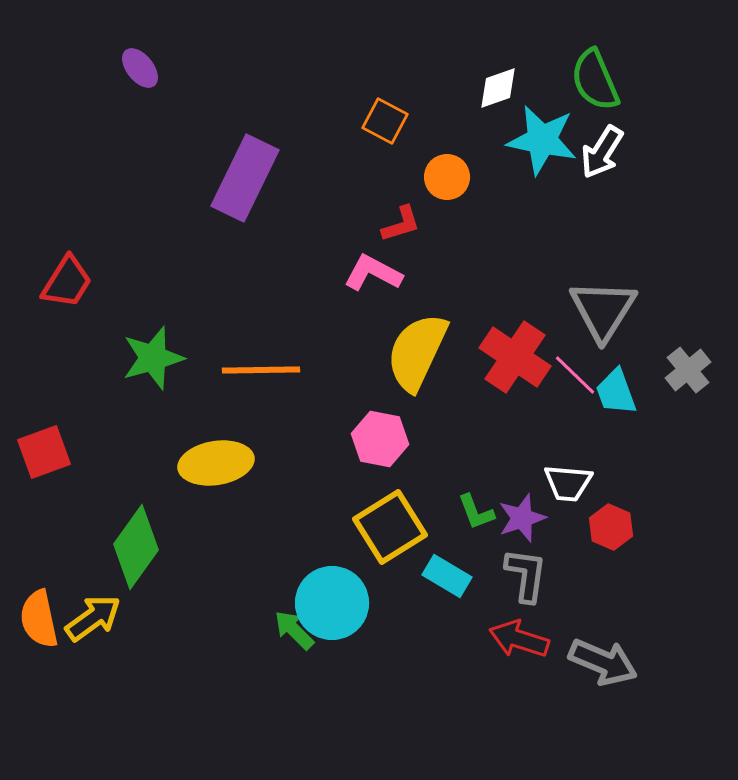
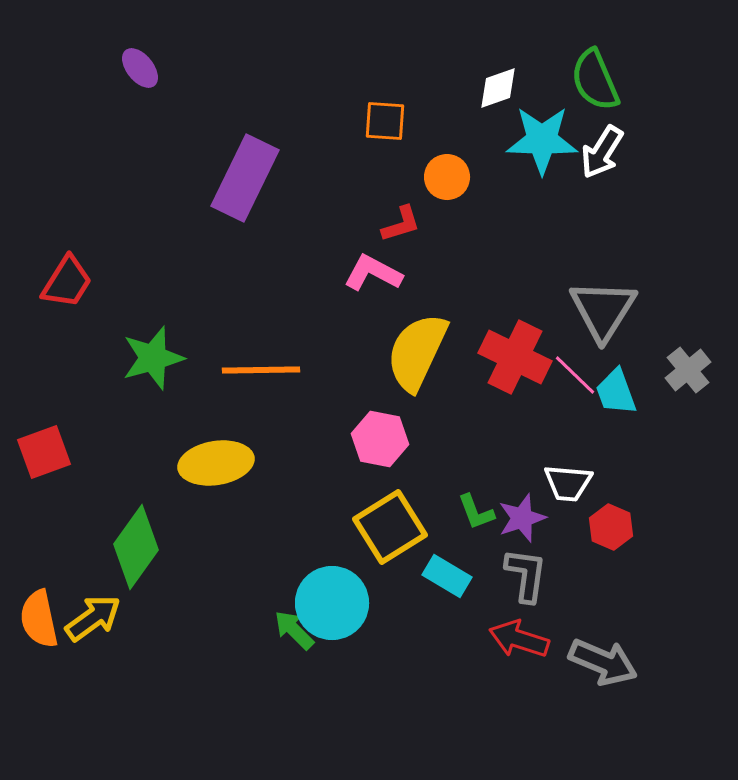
orange square: rotated 24 degrees counterclockwise
cyan star: rotated 10 degrees counterclockwise
red cross: rotated 8 degrees counterclockwise
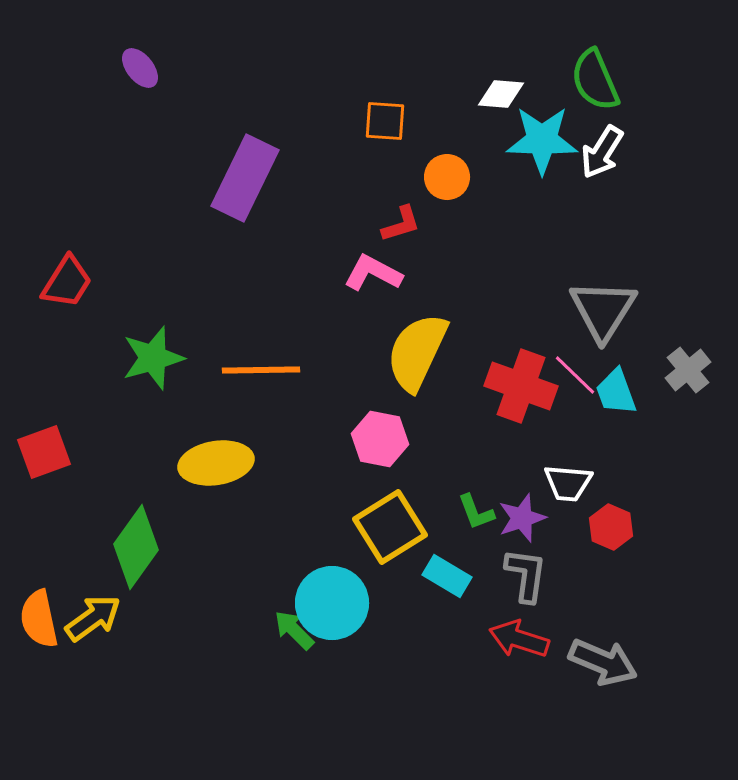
white diamond: moved 3 px right, 6 px down; rotated 24 degrees clockwise
red cross: moved 6 px right, 29 px down; rotated 6 degrees counterclockwise
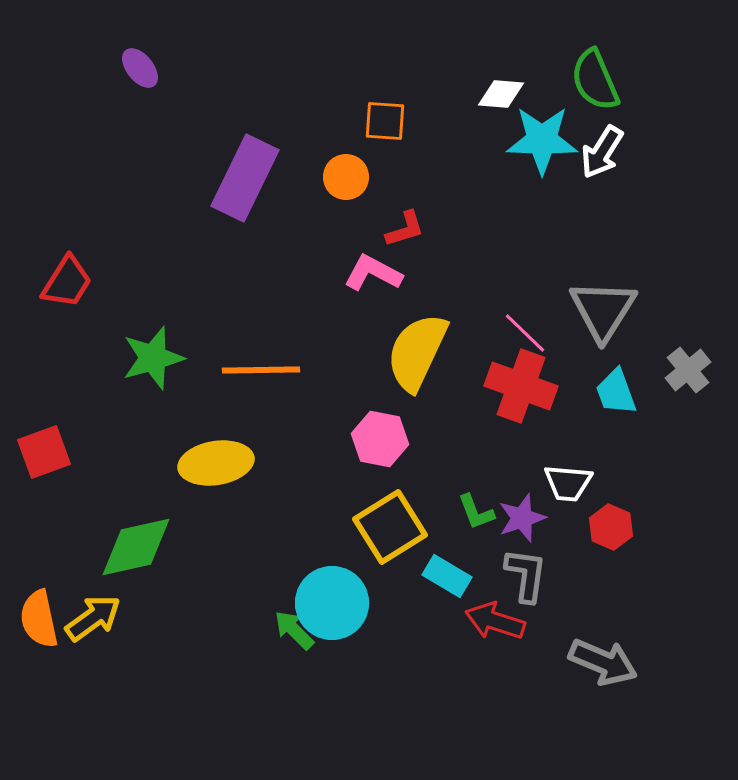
orange circle: moved 101 px left
red L-shape: moved 4 px right, 5 px down
pink line: moved 50 px left, 42 px up
green diamond: rotated 42 degrees clockwise
red arrow: moved 24 px left, 18 px up
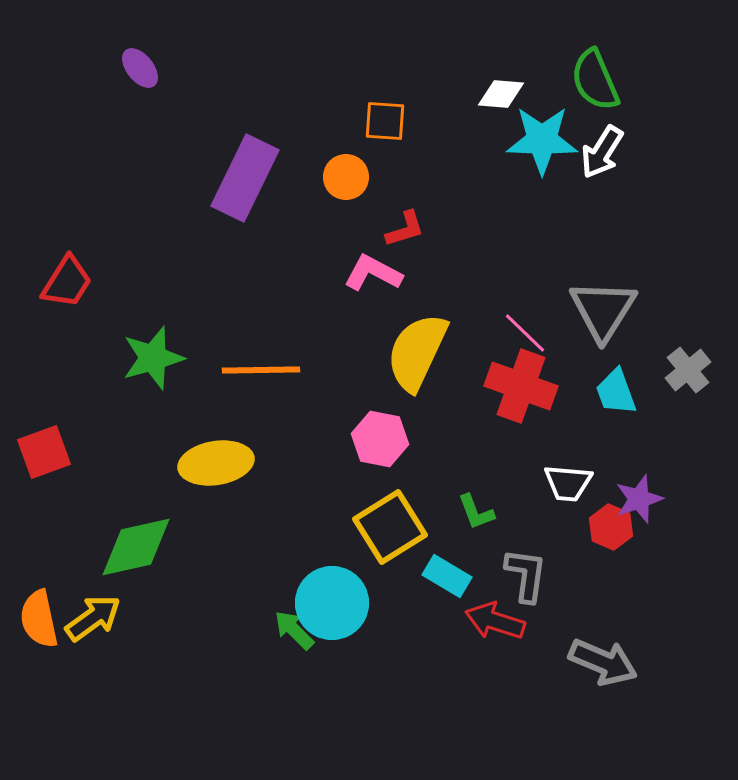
purple star: moved 117 px right, 19 px up
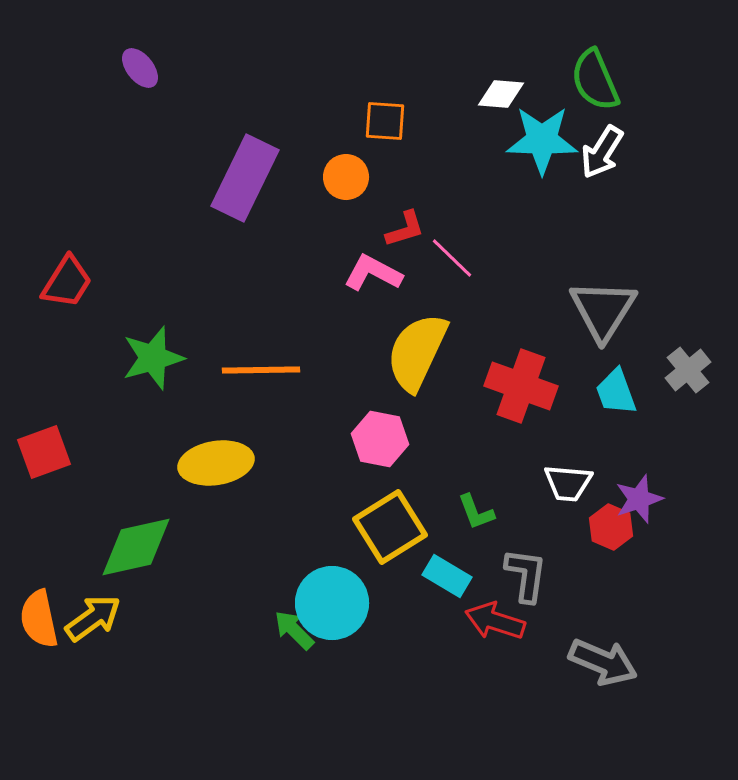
pink line: moved 73 px left, 75 px up
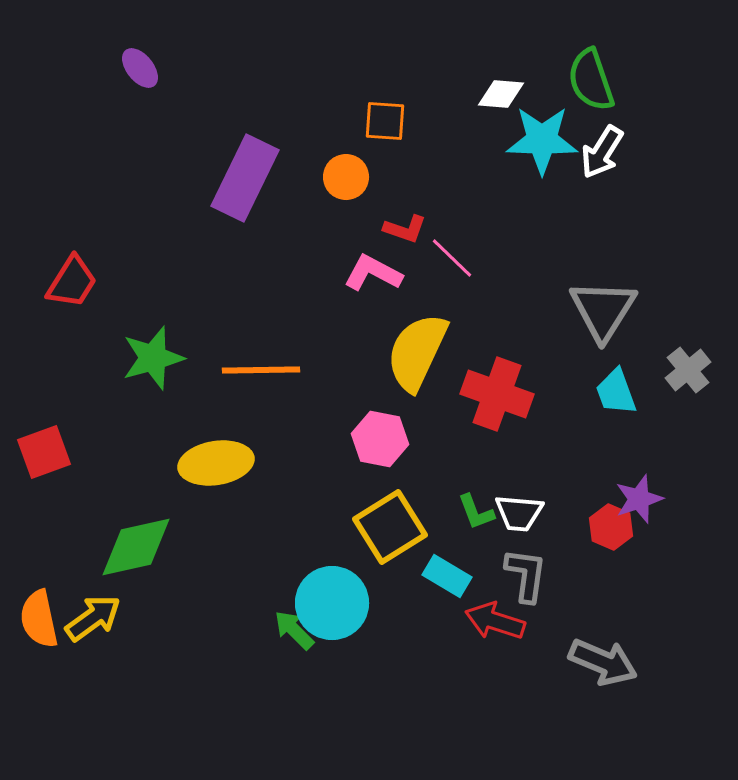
green semicircle: moved 4 px left; rotated 4 degrees clockwise
red L-shape: rotated 36 degrees clockwise
red trapezoid: moved 5 px right
red cross: moved 24 px left, 8 px down
white trapezoid: moved 49 px left, 30 px down
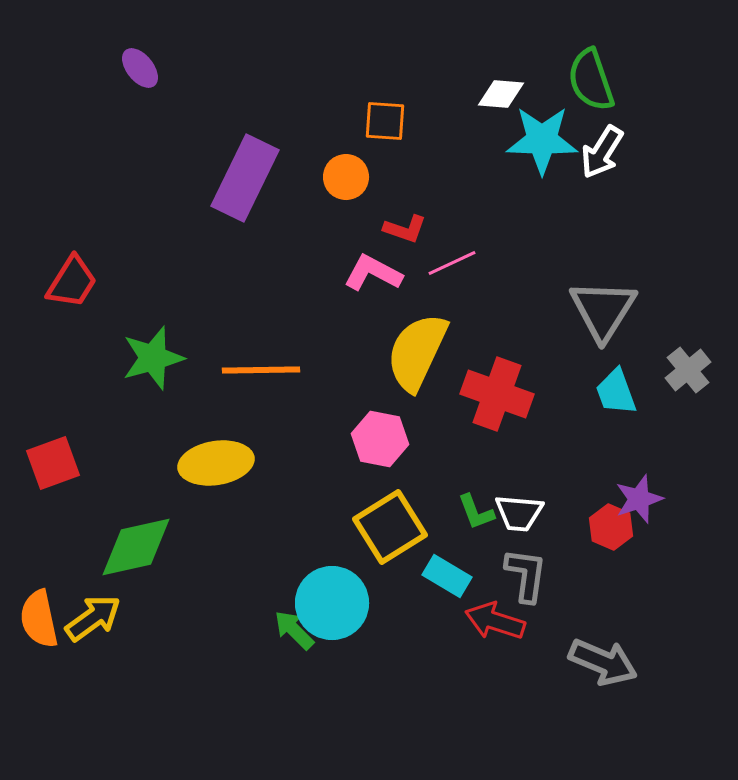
pink line: moved 5 px down; rotated 69 degrees counterclockwise
red square: moved 9 px right, 11 px down
